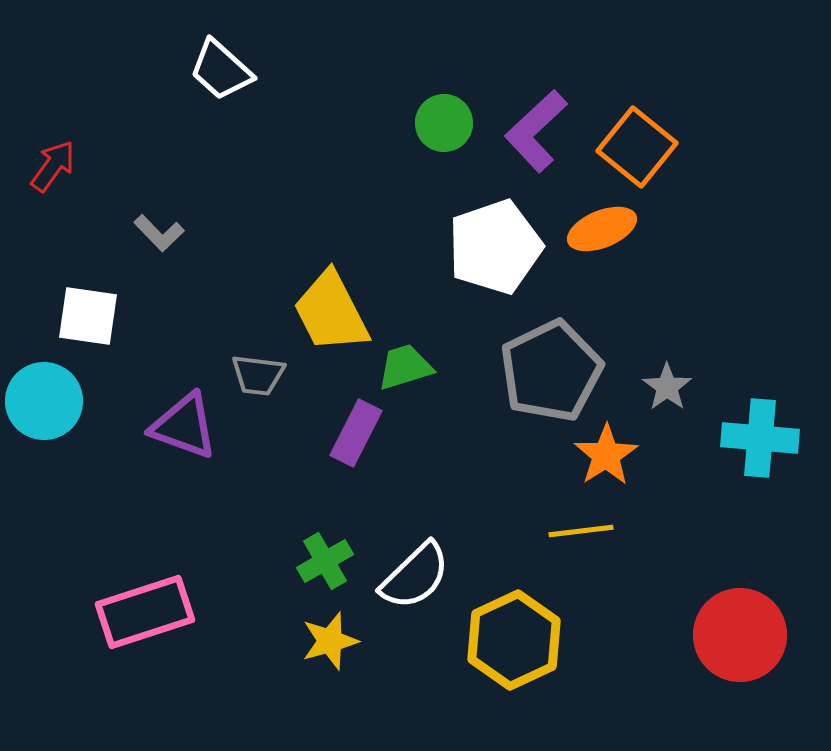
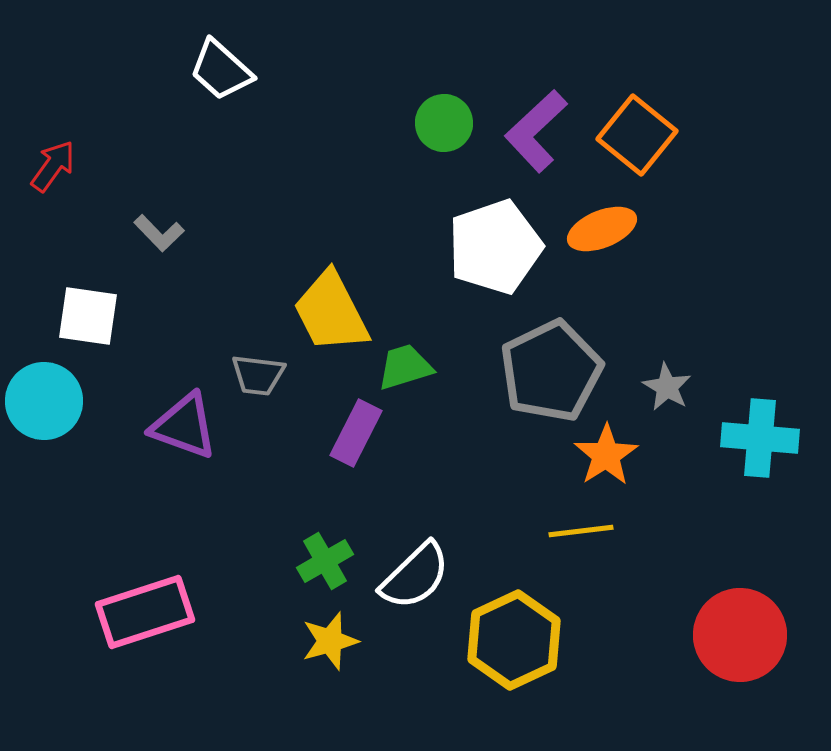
orange square: moved 12 px up
gray star: rotated 6 degrees counterclockwise
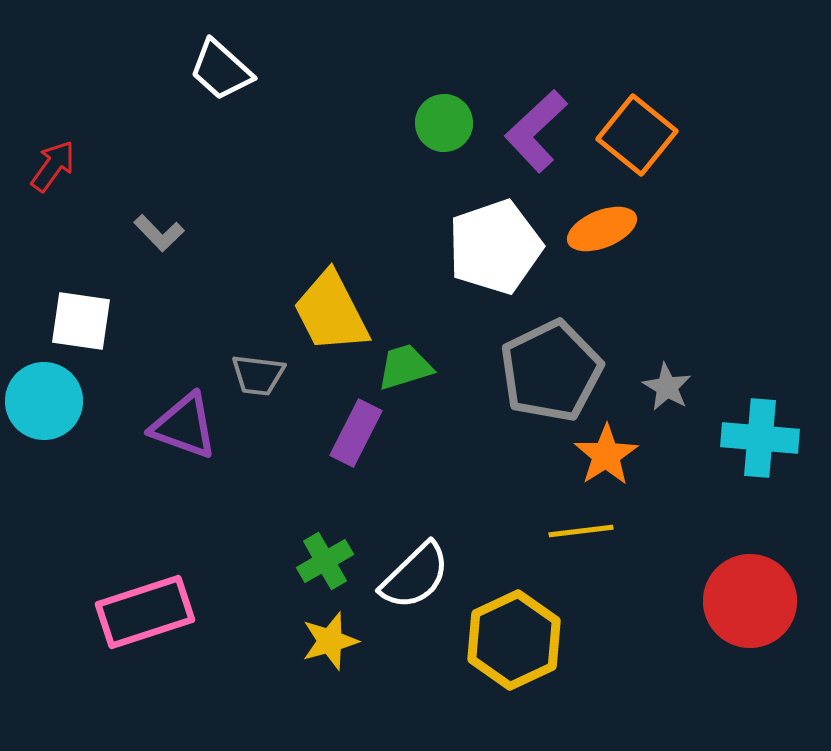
white square: moved 7 px left, 5 px down
red circle: moved 10 px right, 34 px up
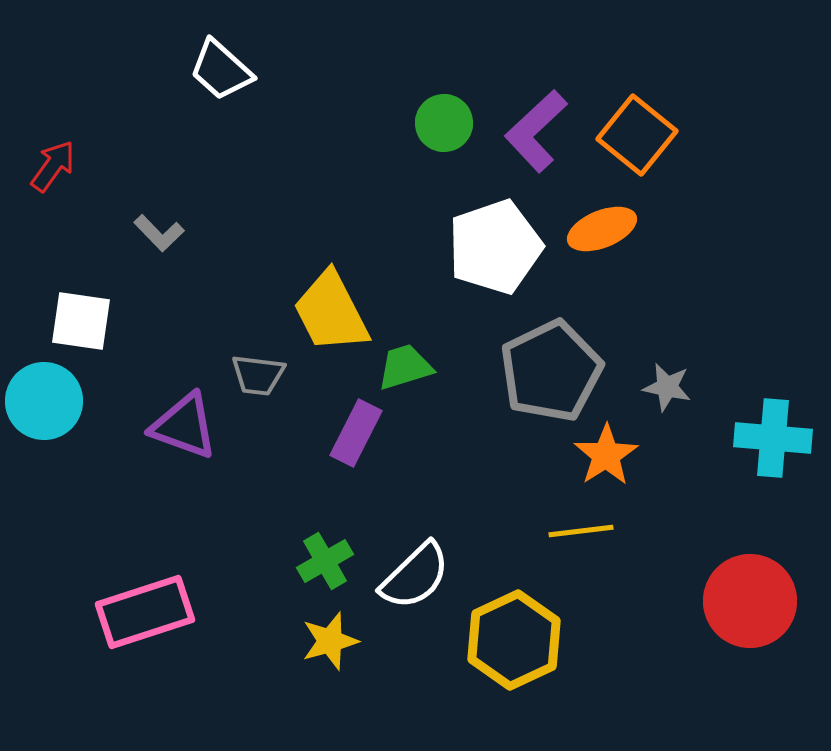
gray star: rotated 18 degrees counterclockwise
cyan cross: moved 13 px right
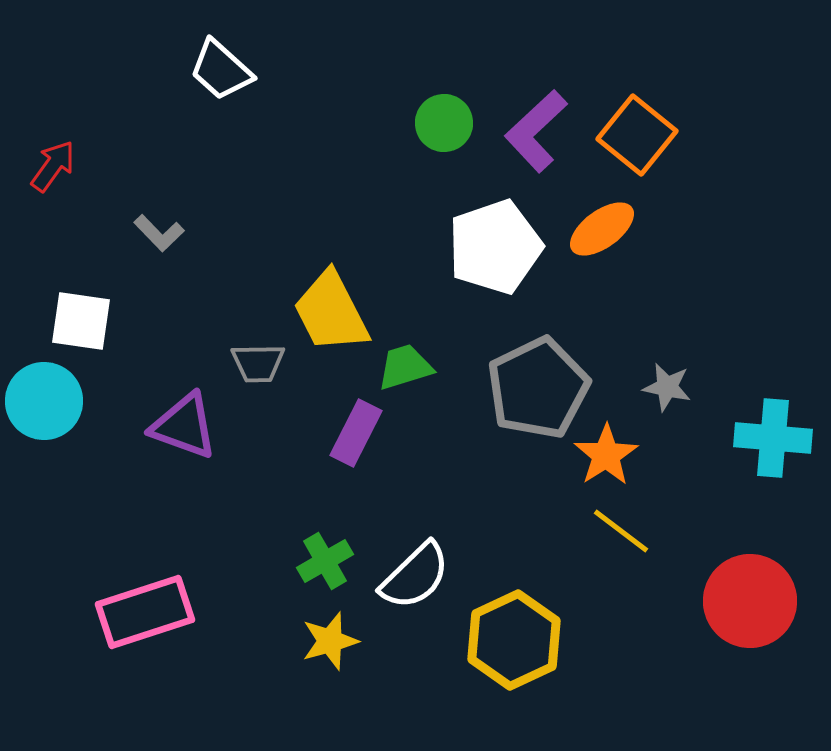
orange ellipse: rotated 14 degrees counterclockwise
gray pentagon: moved 13 px left, 17 px down
gray trapezoid: moved 12 px up; rotated 8 degrees counterclockwise
yellow line: moved 40 px right; rotated 44 degrees clockwise
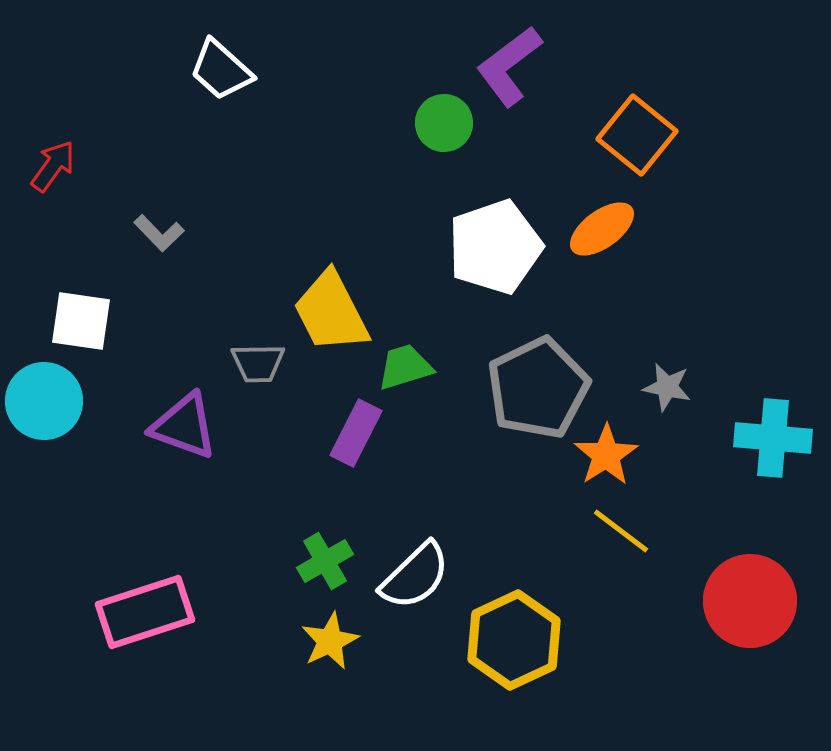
purple L-shape: moved 27 px left, 65 px up; rotated 6 degrees clockwise
yellow star: rotated 10 degrees counterclockwise
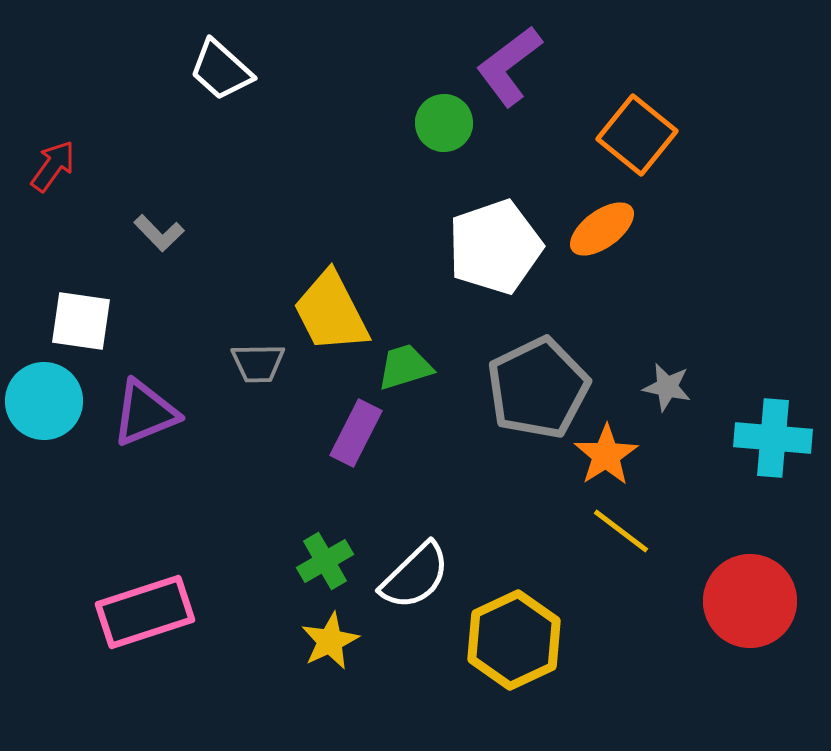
purple triangle: moved 39 px left, 13 px up; rotated 42 degrees counterclockwise
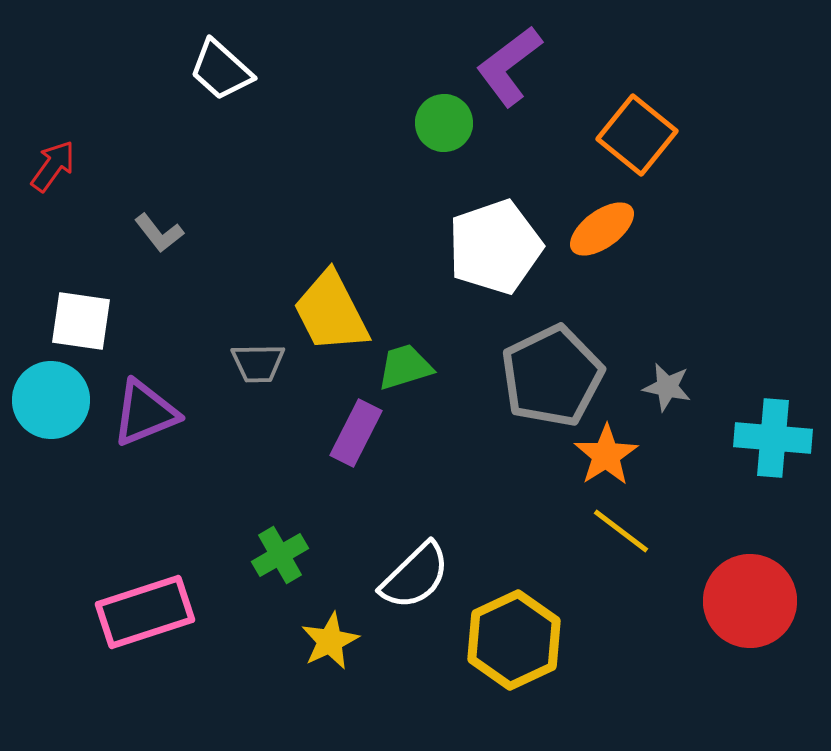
gray L-shape: rotated 6 degrees clockwise
gray pentagon: moved 14 px right, 12 px up
cyan circle: moved 7 px right, 1 px up
green cross: moved 45 px left, 6 px up
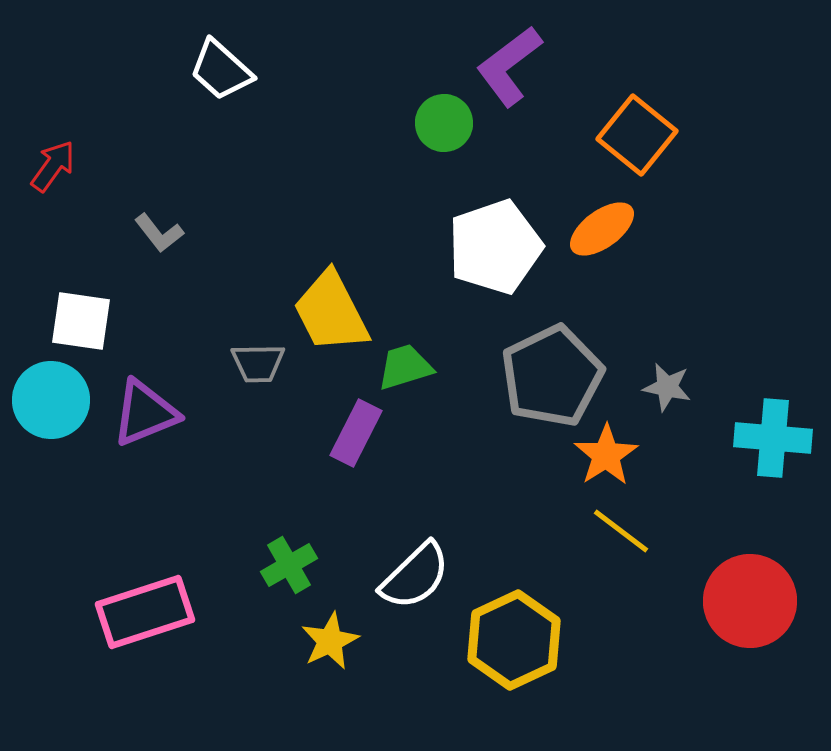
green cross: moved 9 px right, 10 px down
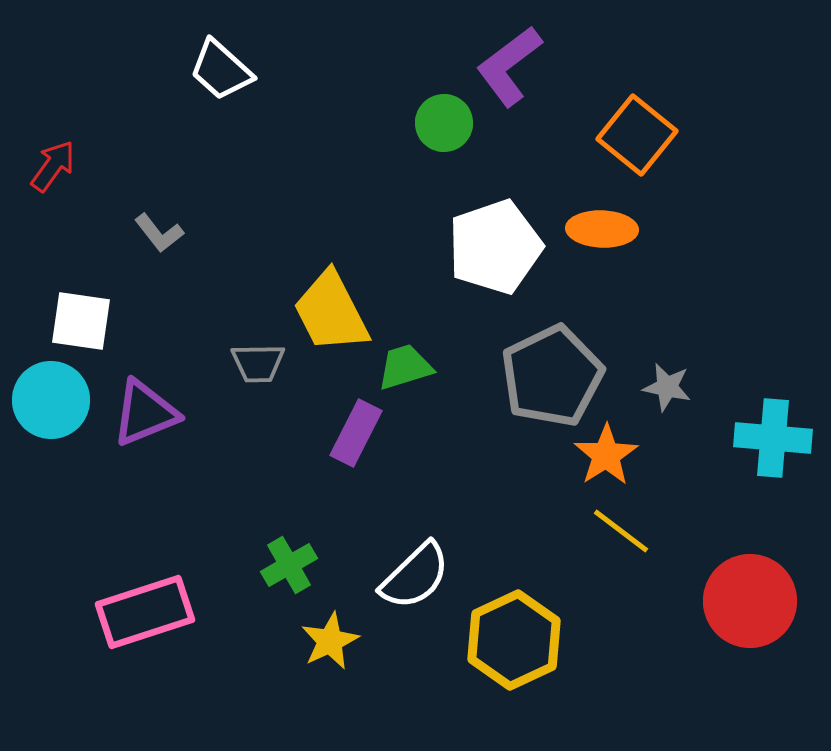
orange ellipse: rotated 38 degrees clockwise
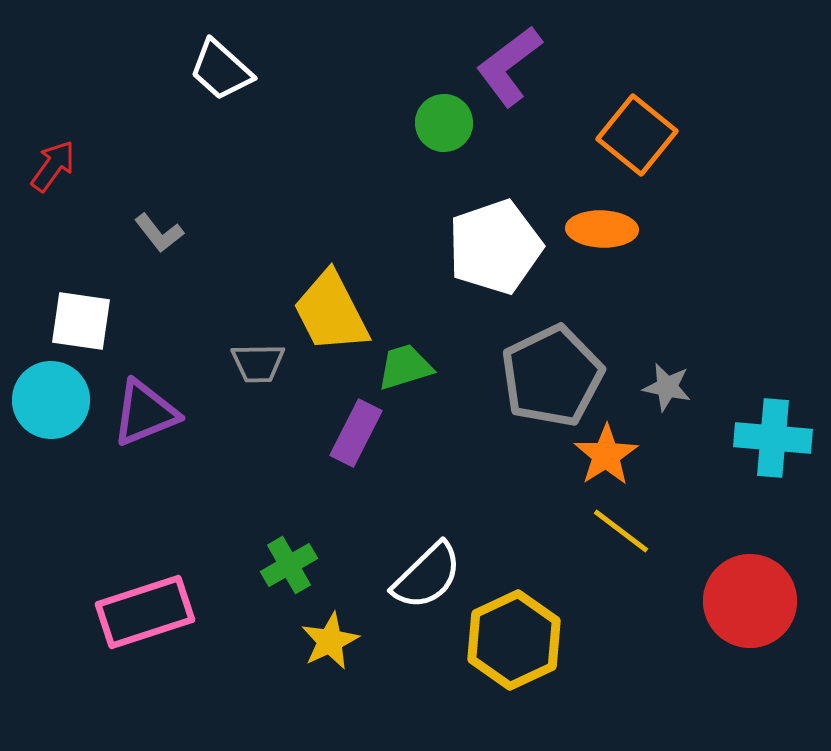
white semicircle: moved 12 px right
